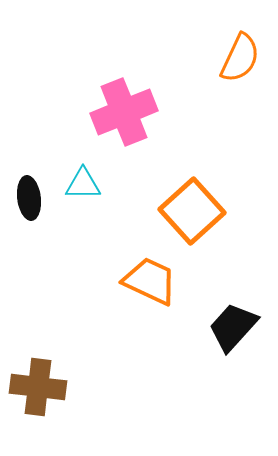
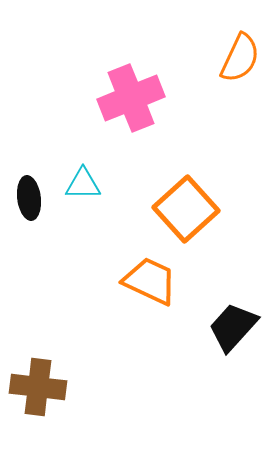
pink cross: moved 7 px right, 14 px up
orange square: moved 6 px left, 2 px up
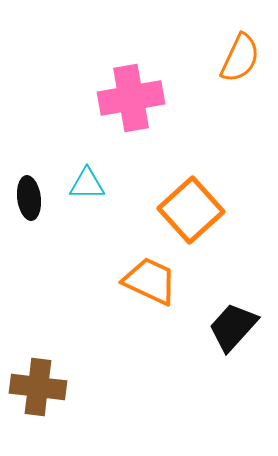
pink cross: rotated 12 degrees clockwise
cyan triangle: moved 4 px right
orange square: moved 5 px right, 1 px down
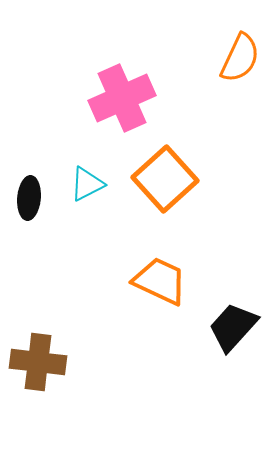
pink cross: moved 9 px left; rotated 14 degrees counterclockwise
cyan triangle: rotated 27 degrees counterclockwise
black ellipse: rotated 12 degrees clockwise
orange square: moved 26 px left, 31 px up
orange trapezoid: moved 10 px right
brown cross: moved 25 px up
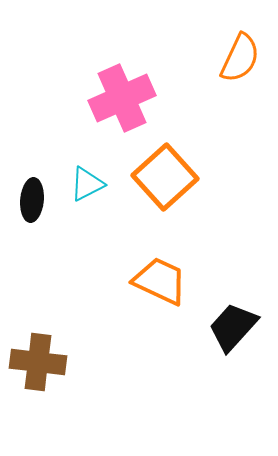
orange square: moved 2 px up
black ellipse: moved 3 px right, 2 px down
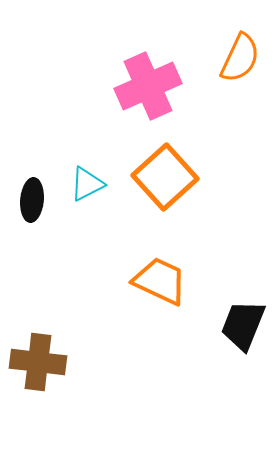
pink cross: moved 26 px right, 12 px up
black trapezoid: moved 10 px right, 2 px up; rotated 20 degrees counterclockwise
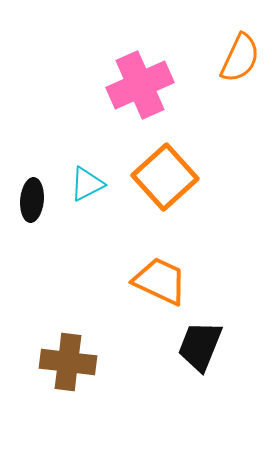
pink cross: moved 8 px left, 1 px up
black trapezoid: moved 43 px left, 21 px down
brown cross: moved 30 px right
